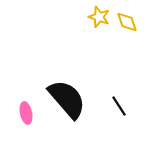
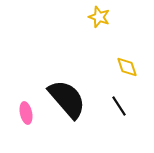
yellow diamond: moved 45 px down
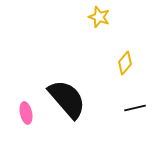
yellow diamond: moved 2 px left, 4 px up; rotated 60 degrees clockwise
black line: moved 16 px right, 2 px down; rotated 70 degrees counterclockwise
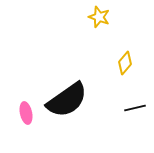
black semicircle: moved 1 px down; rotated 96 degrees clockwise
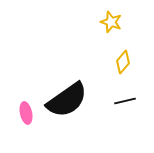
yellow star: moved 12 px right, 5 px down
yellow diamond: moved 2 px left, 1 px up
black line: moved 10 px left, 7 px up
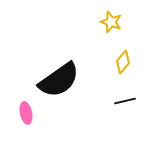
black semicircle: moved 8 px left, 20 px up
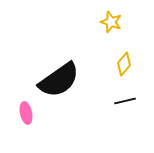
yellow diamond: moved 1 px right, 2 px down
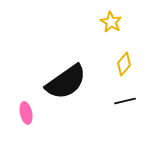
yellow star: rotated 10 degrees clockwise
black semicircle: moved 7 px right, 2 px down
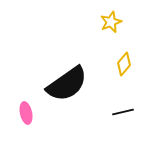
yellow star: rotated 20 degrees clockwise
black semicircle: moved 1 px right, 2 px down
black line: moved 2 px left, 11 px down
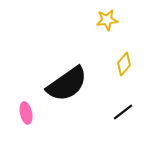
yellow star: moved 4 px left, 2 px up; rotated 15 degrees clockwise
black line: rotated 25 degrees counterclockwise
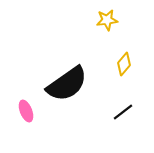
pink ellipse: moved 2 px up; rotated 10 degrees counterclockwise
